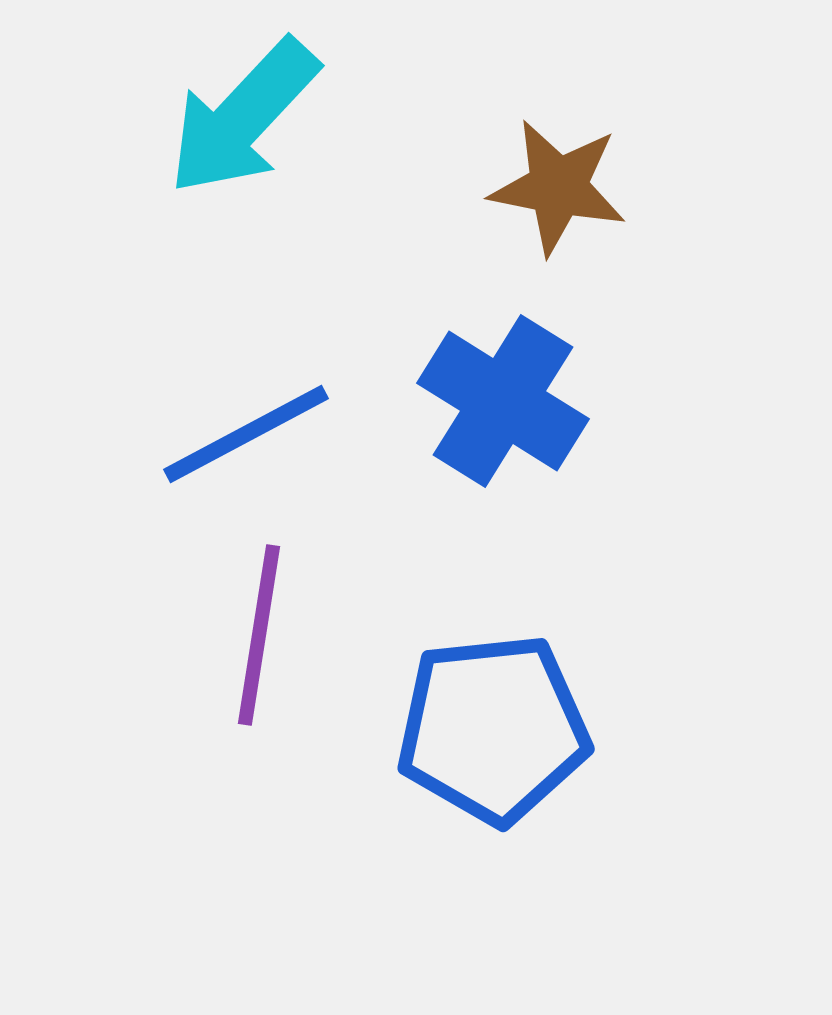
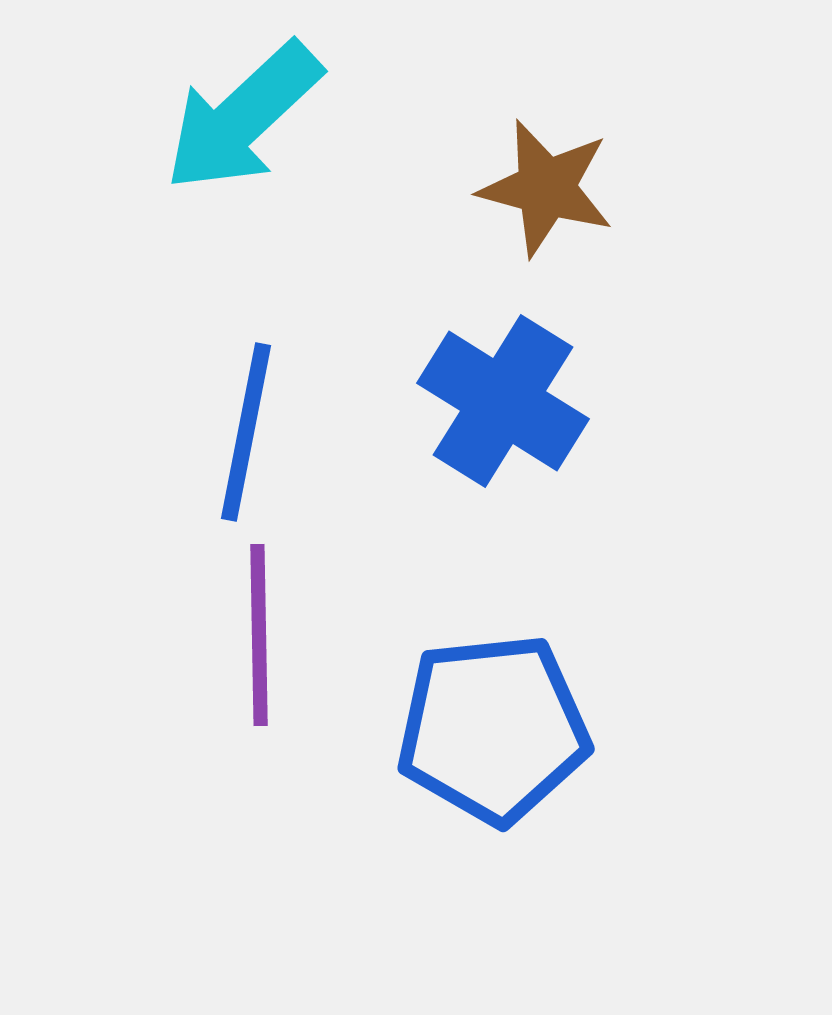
cyan arrow: rotated 4 degrees clockwise
brown star: moved 12 px left, 1 px down; rotated 4 degrees clockwise
blue line: moved 2 px up; rotated 51 degrees counterclockwise
purple line: rotated 10 degrees counterclockwise
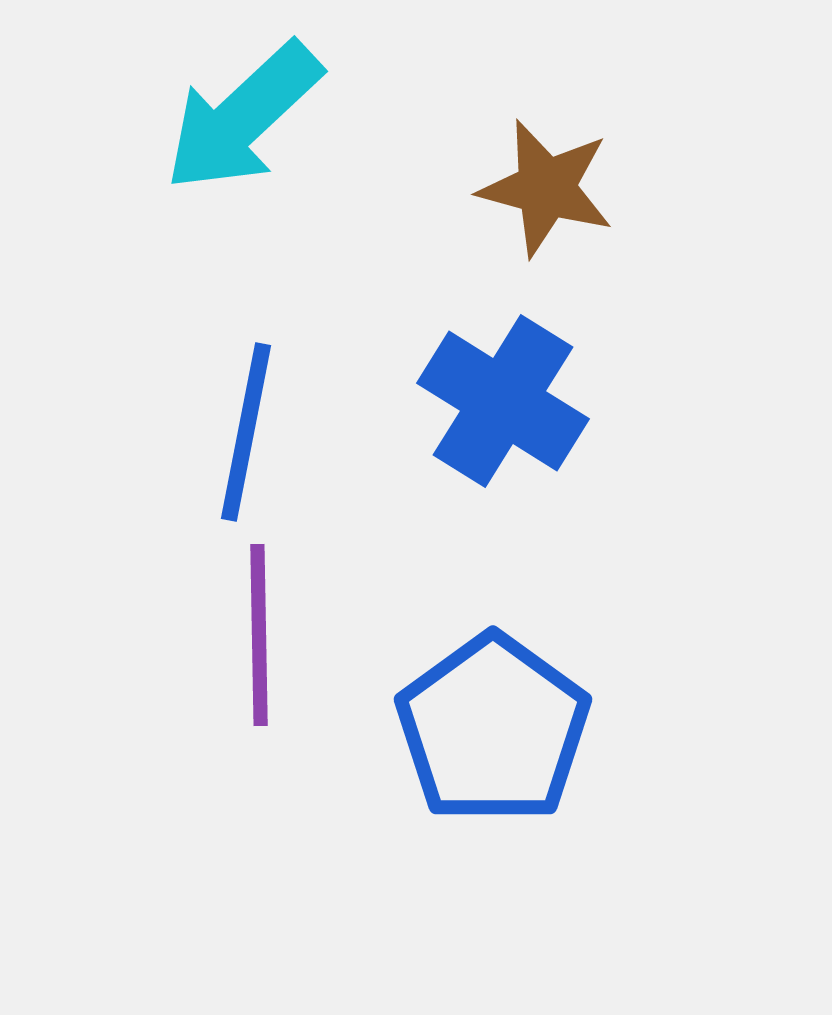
blue pentagon: rotated 30 degrees counterclockwise
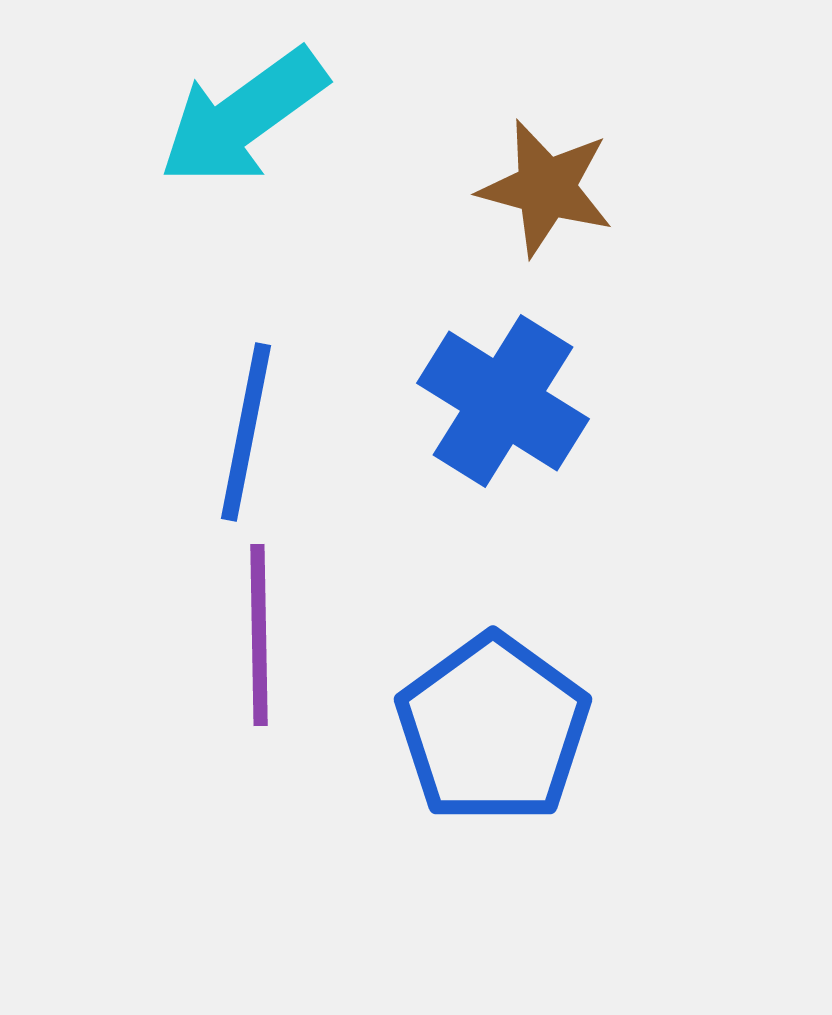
cyan arrow: rotated 7 degrees clockwise
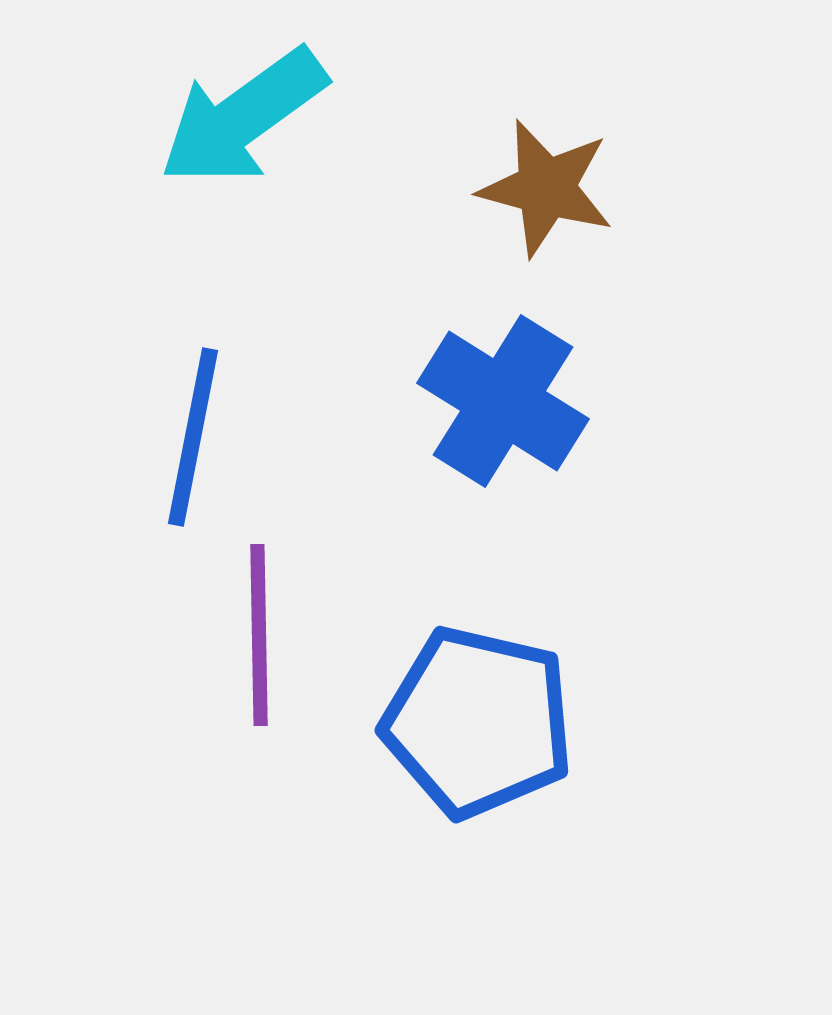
blue line: moved 53 px left, 5 px down
blue pentagon: moved 15 px left, 7 px up; rotated 23 degrees counterclockwise
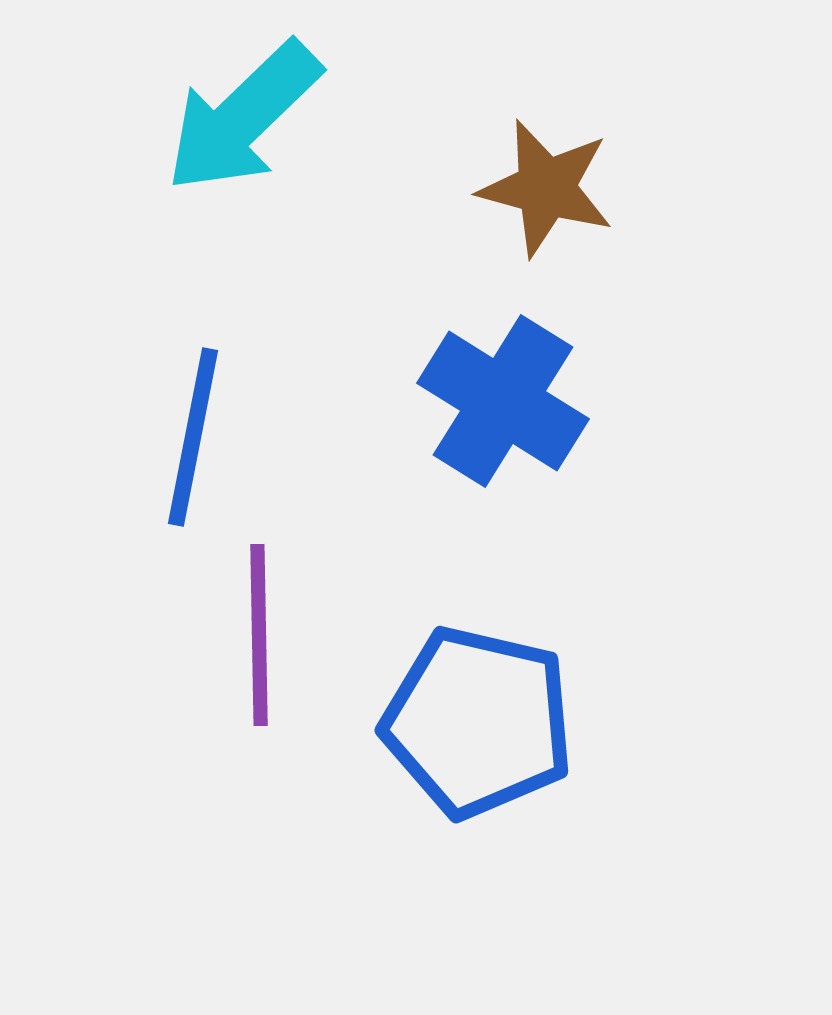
cyan arrow: rotated 8 degrees counterclockwise
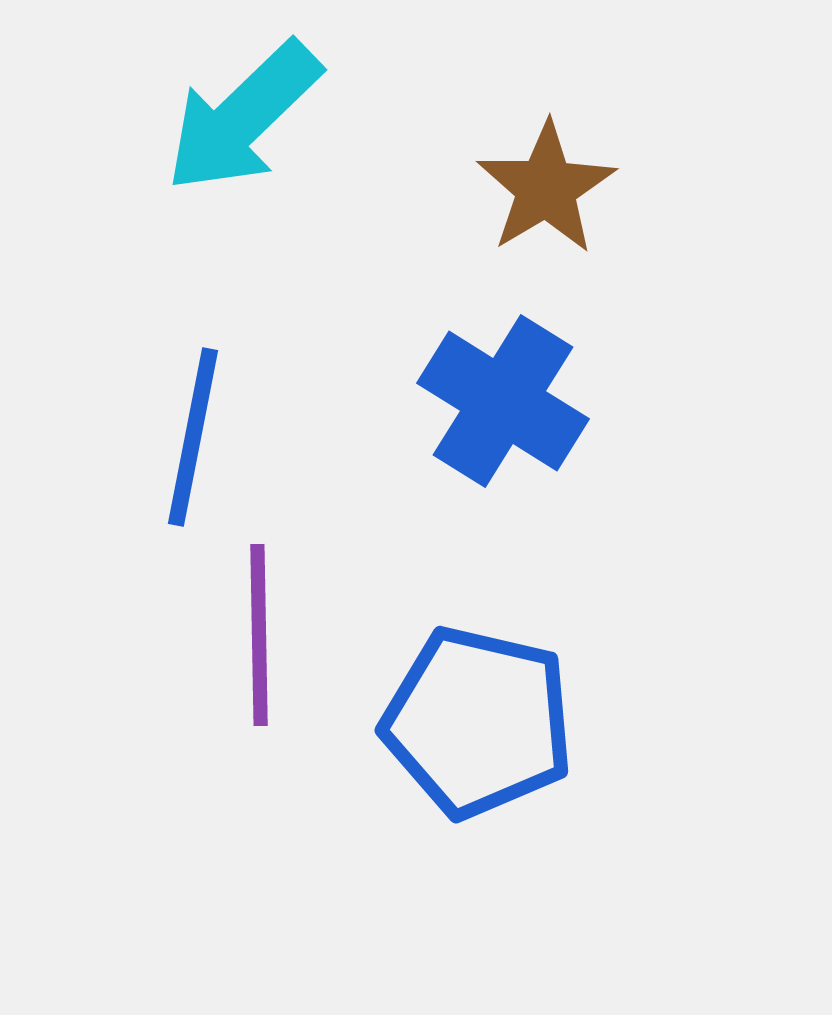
brown star: rotated 26 degrees clockwise
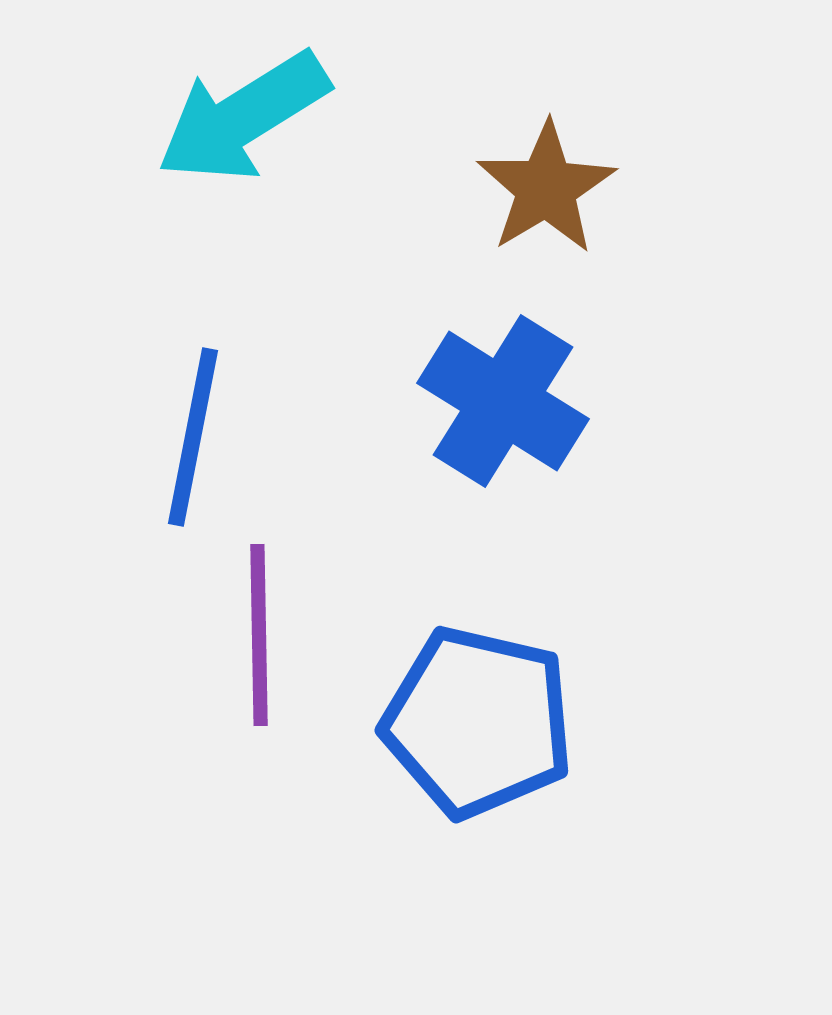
cyan arrow: rotated 12 degrees clockwise
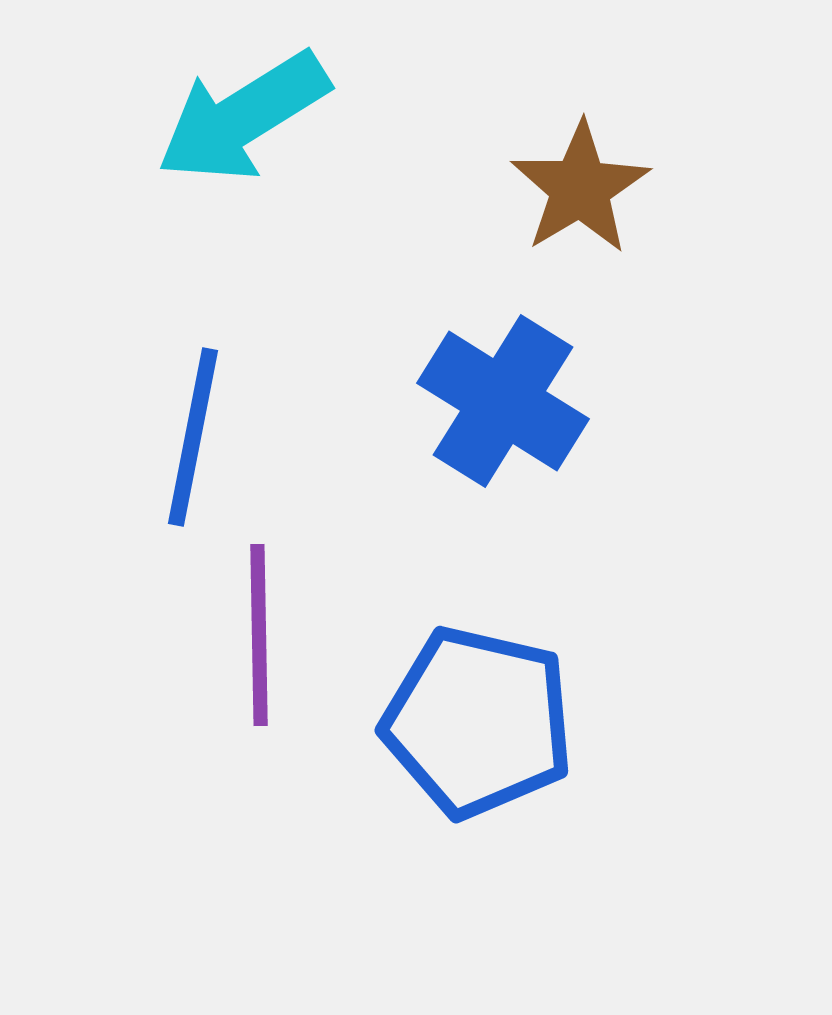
brown star: moved 34 px right
